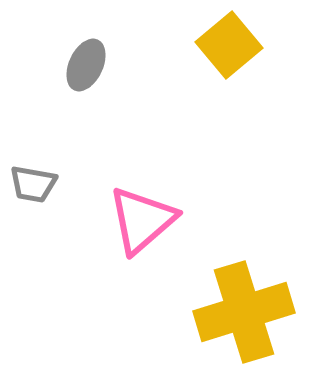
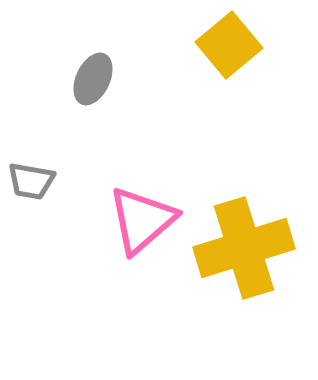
gray ellipse: moved 7 px right, 14 px down
gray trapezoid: moved 2 px left, 3 px up
yellow cross: moved 64 px up
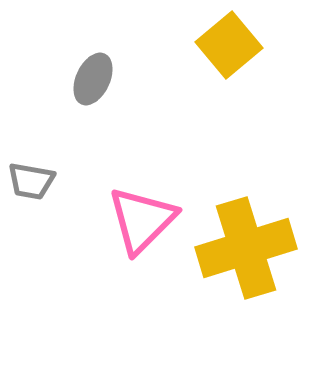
pink triangle: rotated 4 degrees counterclockwise
yellow cross: moved 2 px right
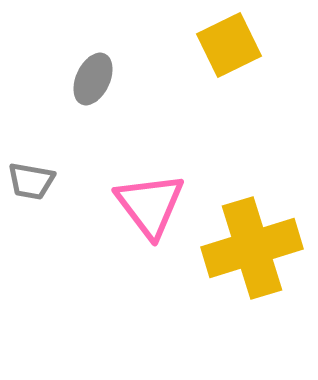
yellow square: rotated 14 degrees clockwise
pink triangle: moved 8 px right, 15 px up; rotated 22 degrees counterclockwise
yellow cross: moved 6 px right
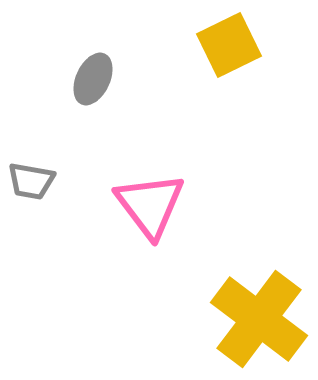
yellow cross: moved 7 px right, 71 px down; rotated 36 degrees counterclockwise
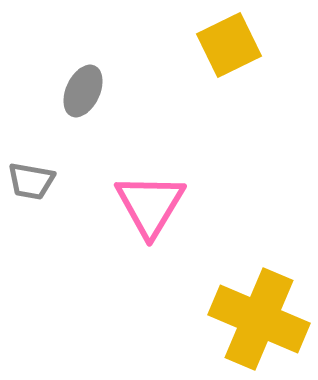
gray ellipse: moved 10 px left, 12 px down
pink triangle: rotated 8 degrees clockwise
yellow cross: rotated 14 degrees counterclockwise
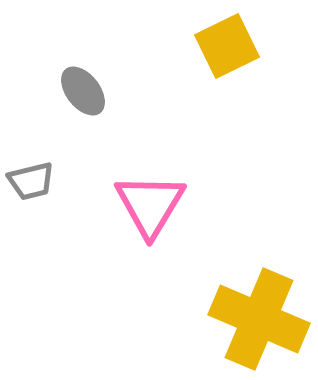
yellow square: moved 2 px left, 1 px down
gray ellipse: rotated 63 degrees counterclockwise
gray trapezoid: rotated 24 degrees counterclockwise
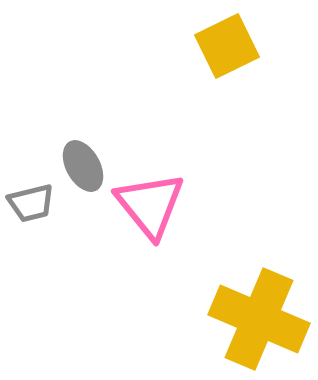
gray ellipse: moved 75 px down; rotated 9 degrees clockwise
gray trapezoid: moved 22 px down
pink triangle: rotated 10 degrees counterclockwise
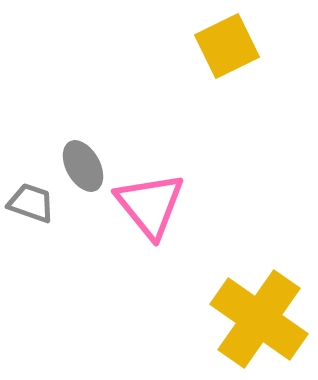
gray trapezoid: rotated 147 degrees counterclockwise
yellow cross: rotated 12 degrees clockwise
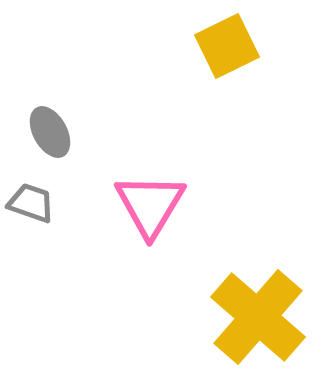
gray ellipse: moved 33 px left, 34 px up
pink triangle: rotated 10 degrees clockwise
yellow cross: moved 1 px left, 2 px up; rotated 6 degrees clockwise
